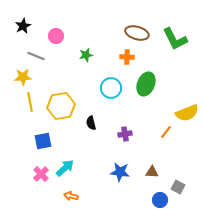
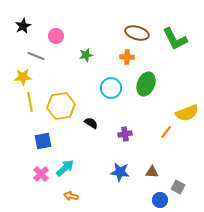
black semicircle: rotated 136 degrees clockwise
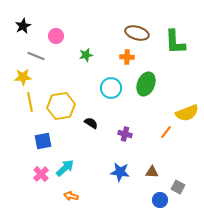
green L-shape: moved 3 px down; rotated 24 degrees clockwise
purple cross: rotated 24 degrees clockwise
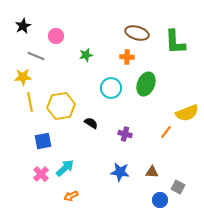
orange arrow: rotated 40 degrees counterclockwise
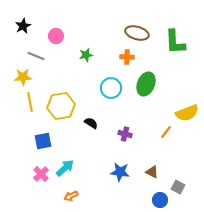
brown triangle: rotated 24 degrees clockwise
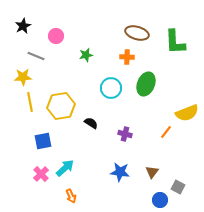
brown triangle: rotated 40 degrees clockwise
orange arrow: rotated 88 degrees counterclockwise
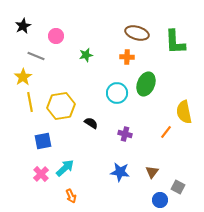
yellow star: rotated 30 degrees counterclockwise
cyan circle: moved 6 px right, 5 px down
yellow semicircle: moved 3 px left, 1 px up; rotated 100 degrees clockwise
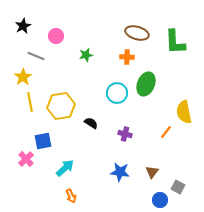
pink cross: moved 15 px left, 15 px up
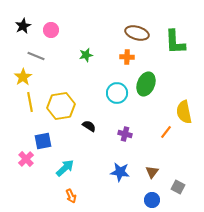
pink circle: moved 5 px left, 6 px up
black semicircle: moved 2 px left, 3 px down
blue circle: moved 8 px left
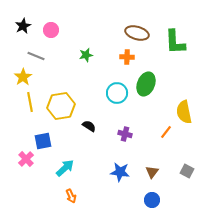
gray square: moved 9 px right, 16 px up
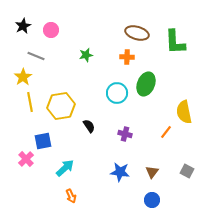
black semicircle: rotated 24 degrees clockwise
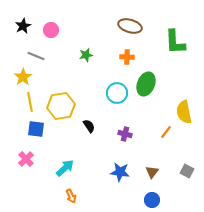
brown ellipse: moved 7 px left, 7 px up
blue square: moved 7 px left, 12 px up; rotated 18 degrees clockwise
